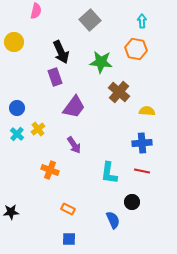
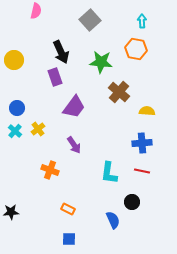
yellow circle: moved 18 px down
cyan cross: moved 2 px left, 3 px up
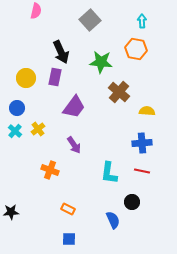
yellow circle: moved 12 px right, 18 px down
purple rectangle: rotated 30 degrees clockwise
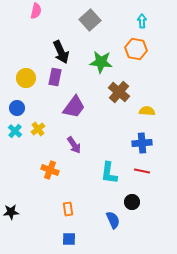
orange rectangle: rotated 56 degrees clockwise
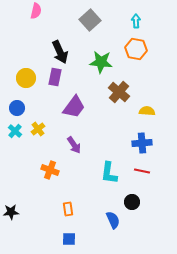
cyan arrow: moved 6 px left
black arrow: moved 1 px left
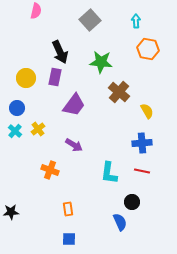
orange hexagon: moved 12 px right
purple trapezoid: moved 2 px up
yellow semicircle: rotated 56 degrees clockwise
purple arrow: rotated 24 degrees counterclockwise
blue semicircle: moved 7 px right, 2 px down
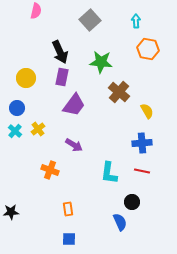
purple rectangle: moved 7 px right
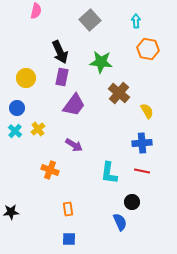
brown cross: moved 1 px down
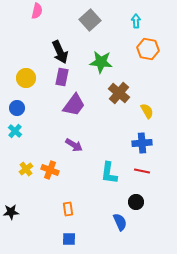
pink semicircle: moved 1 px right
yellow cross: moved 12 px left, 40 px down
black circle: moved 4 px right
